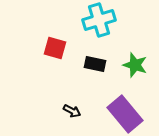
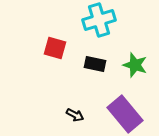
black arrow: moved 3 px right, 4 px down
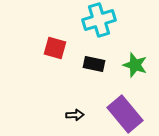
black rectangle: moved 1 px left
black arrow: rotated 30 degrees counterclockwise
